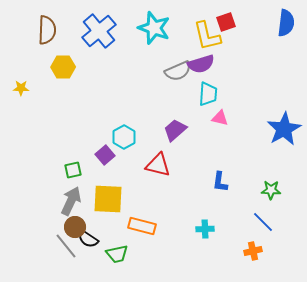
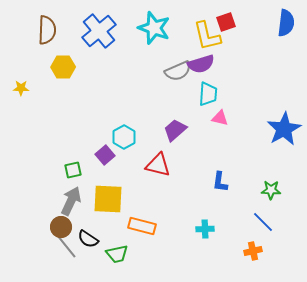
brown circle: moved 14 px left
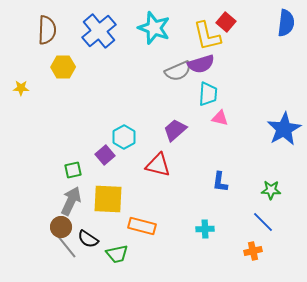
red square: rotated 30 degrees counterclockwise
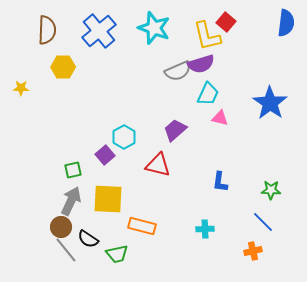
cyan trapezoid: rotated 20 degrees clockwise
blue star: moved 14 px left, 26 px up; rotated 8 degrees counterclockwise
gray line: moved 4 px down
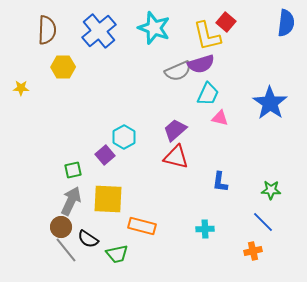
red triangle: moved 18 px right, 8 px up
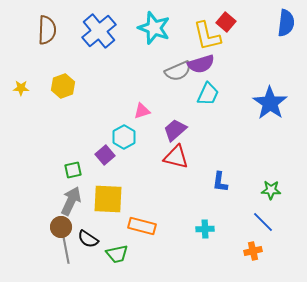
yellow hexagon: moved 19 px down; rotated 20 degrees counterclockwise
pink triangle: moved 78 px left, 7 px up; rotated 30 degrees counterclockwise
gray line: rotated 28 degrees clockwise
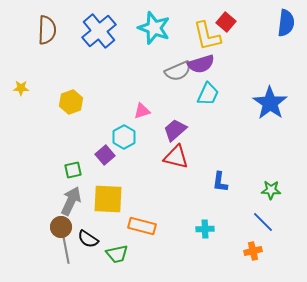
yellow hexagon: moved 8 px right, 16 px down
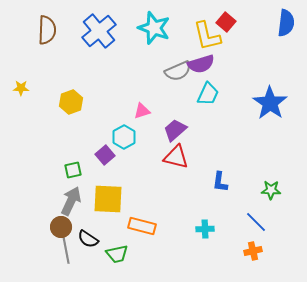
blue line: moved 7 px left
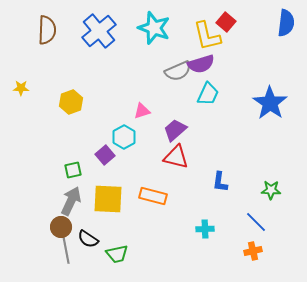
orange rectangle: moved 11 px right, 30 px up
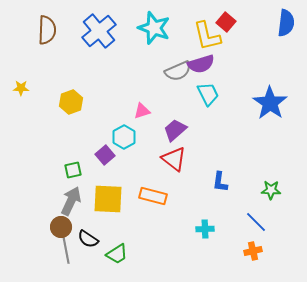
cyan trapezoid: rotated 50 degrees counterclockwise
red triangle: moved 2 px left, 2 px down; rotated 24 degrees clockwise
green trapezoid: rotated 20 degrees counterclockwise
